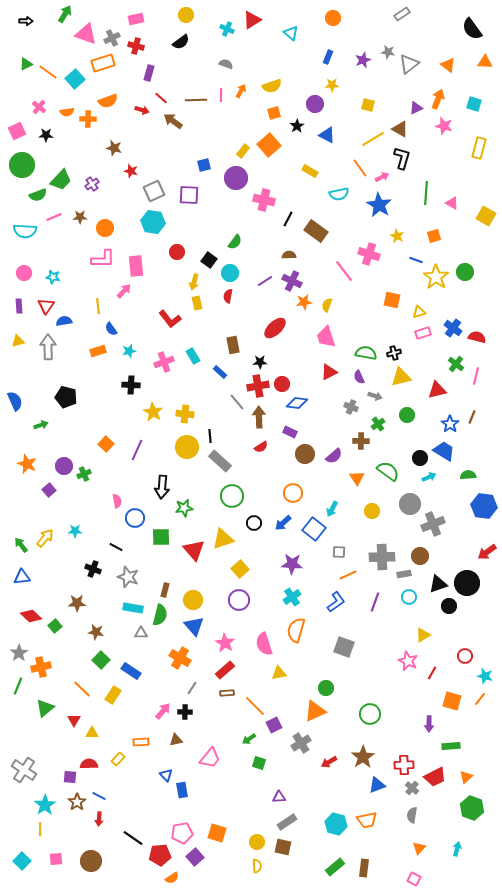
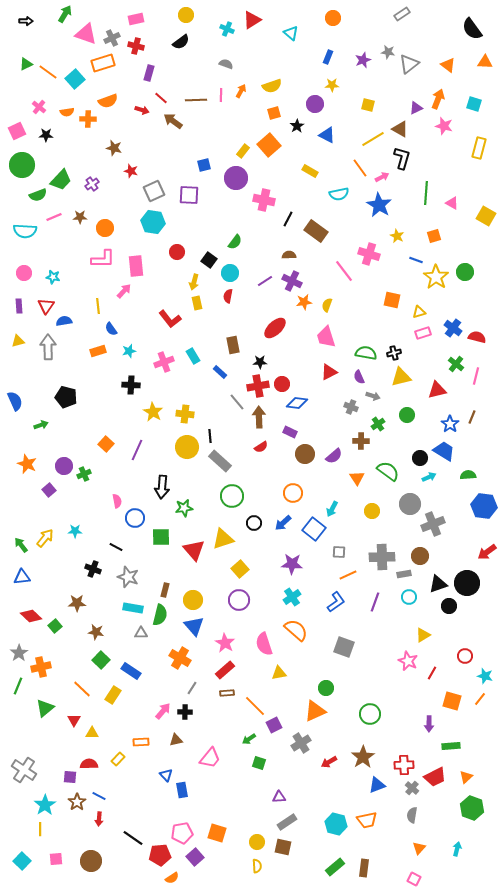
gray arrow at (375, 396): moved 2 px left
orange semicircle at (296, 630): rotated 115 degrees clockwise
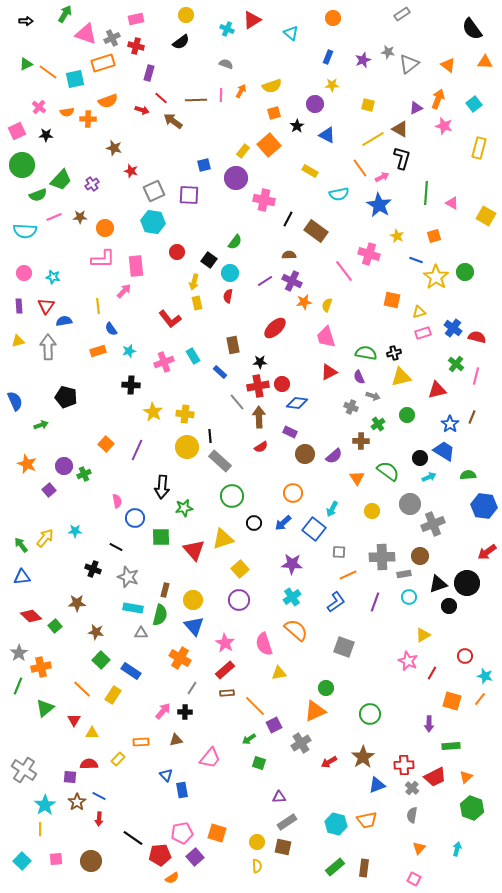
cyan square at (75, 79): rotated 30 degrees clockwise
cyan square at (474, 104): rotated 35 degrees clockwise
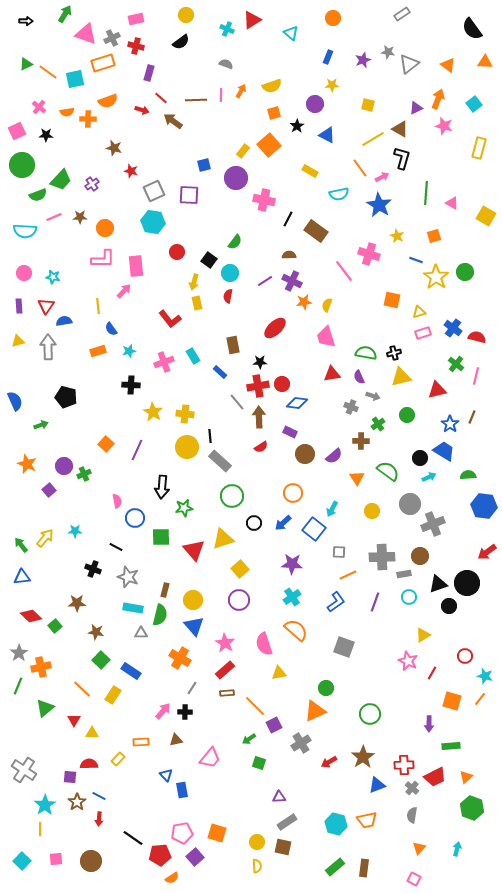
red triangle at (329, 372): moved 3 px right, 2 px down; rotated 18 degrees clockwise
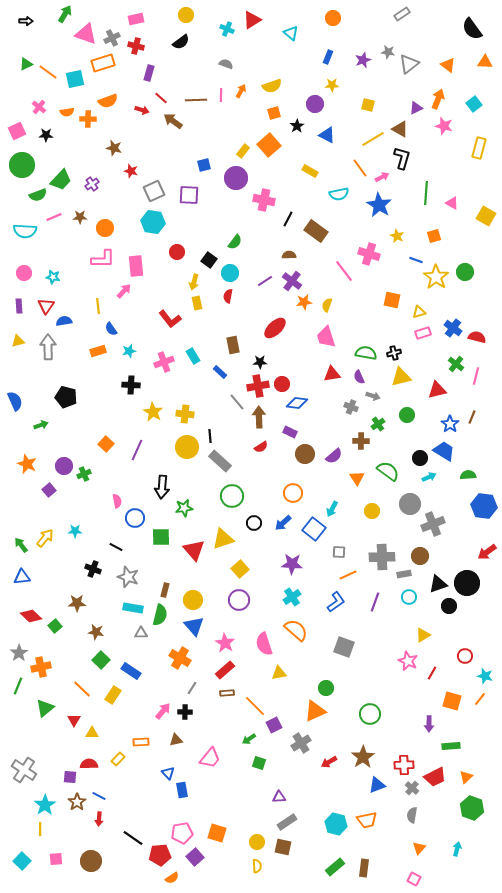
purple cross at (292, 281): rotated 12 degrees clockwise
blue triangle at (166, 775): moved 2 px right, 2 px up
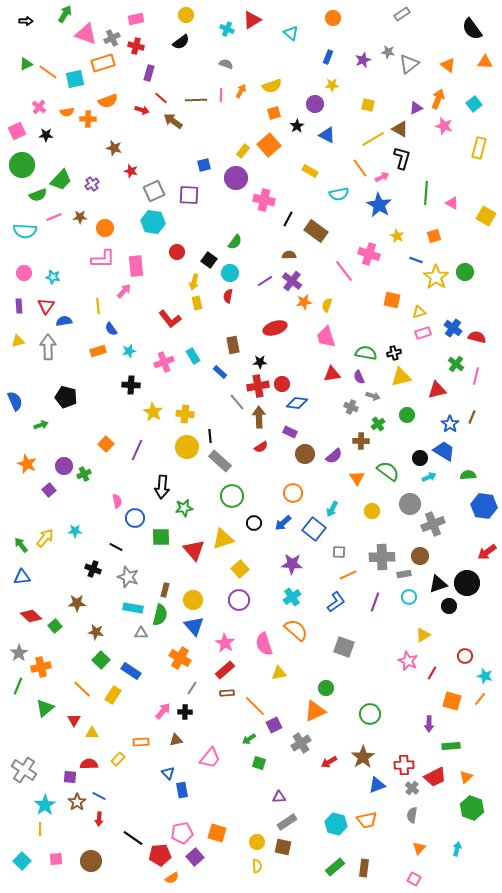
red ellipse at (275, 328): rotated 25 degrees clockwise
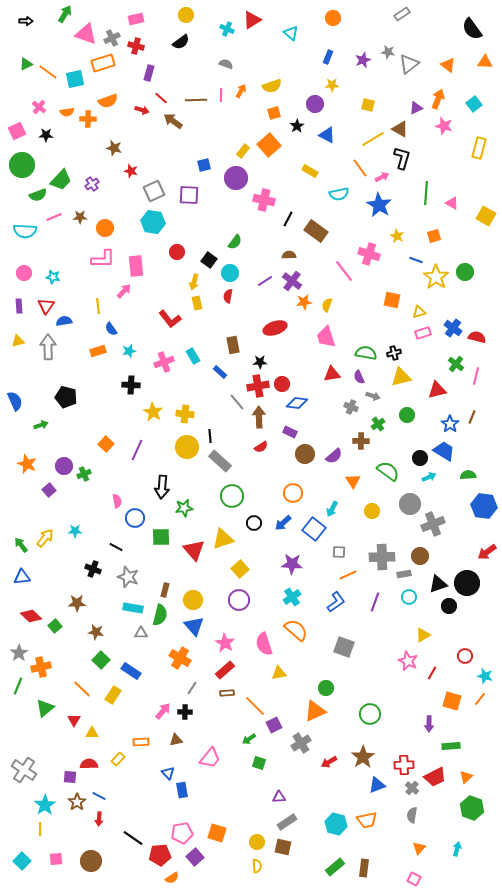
orange triangle at (357, 478): moved 4 px left, 3 px down
